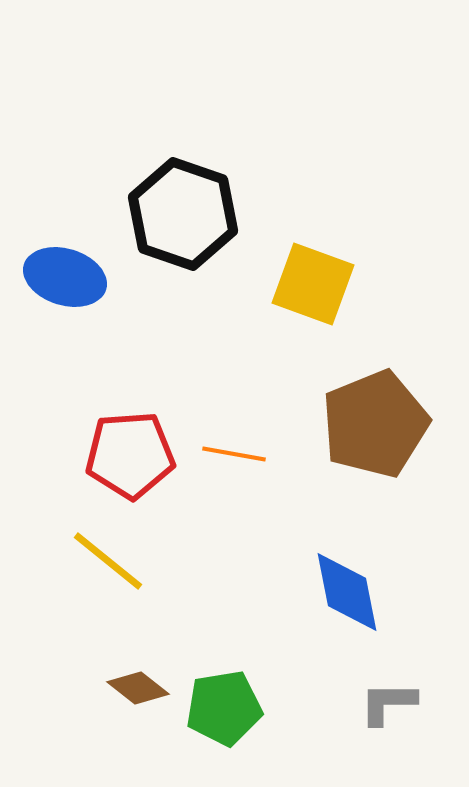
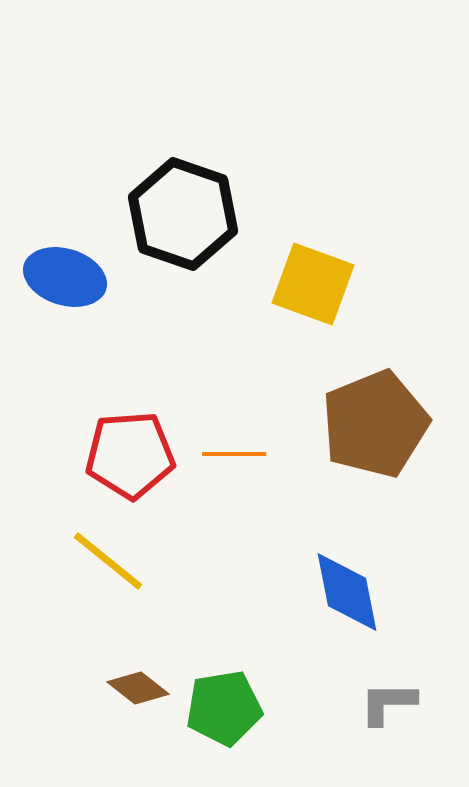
orange line: rotated 10 degrees counterclockwise
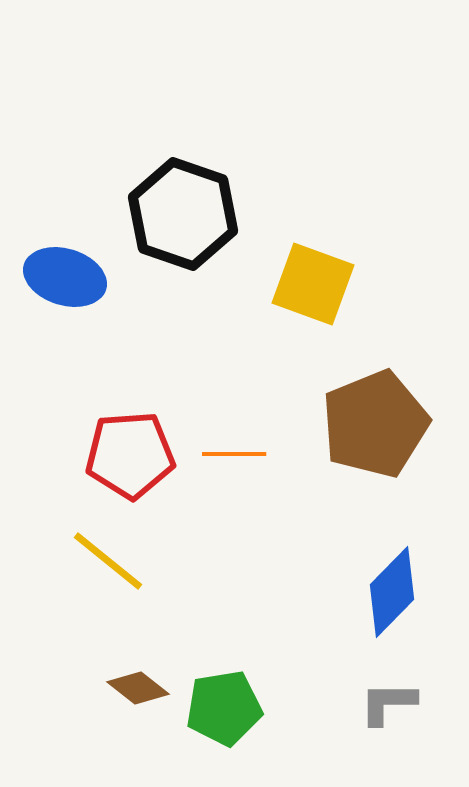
blue diamond: moved 45 px right; rotated 56 degrees clockwise
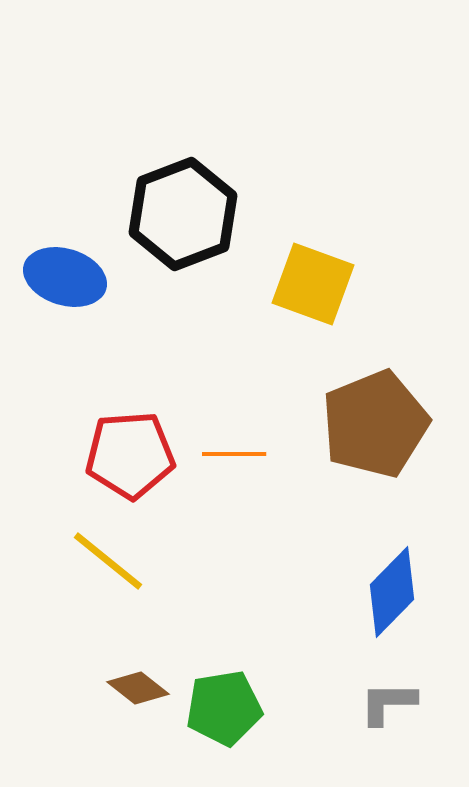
black hexagon: rotated 20 degrees clockwise
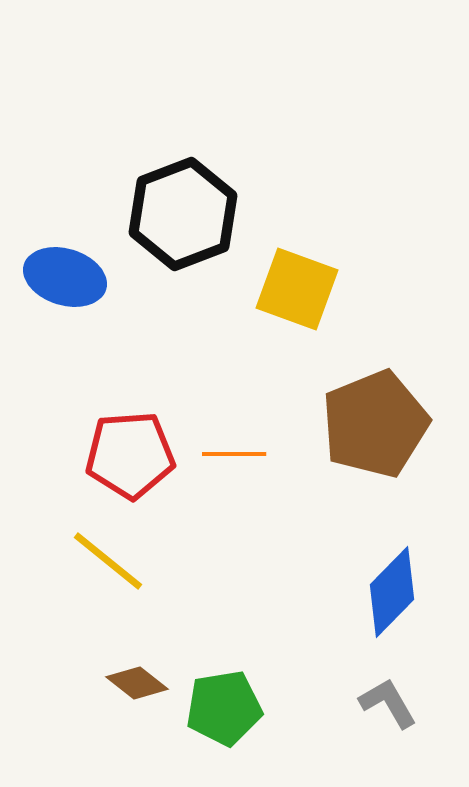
yellow square: moved 16 px left, 5 px down
brown diamond: moved 1 px left, 5 px up
gray L-shape: rotated 60 degrees clockwise
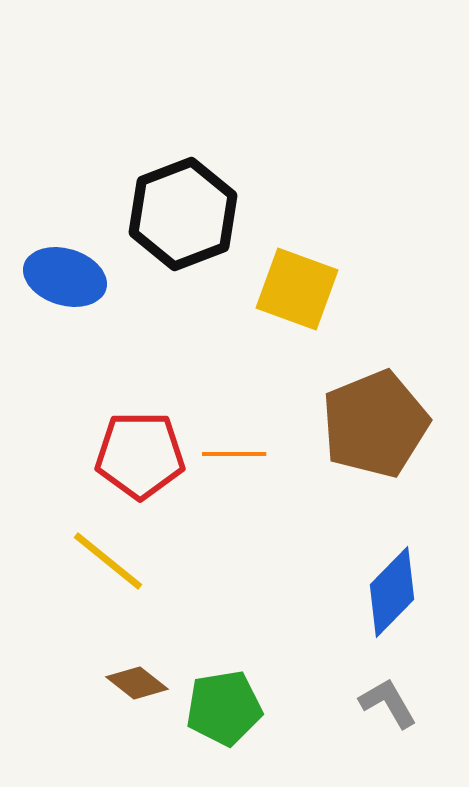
red pentagon: moved 10 px right; rotated 4 degrees clockwise
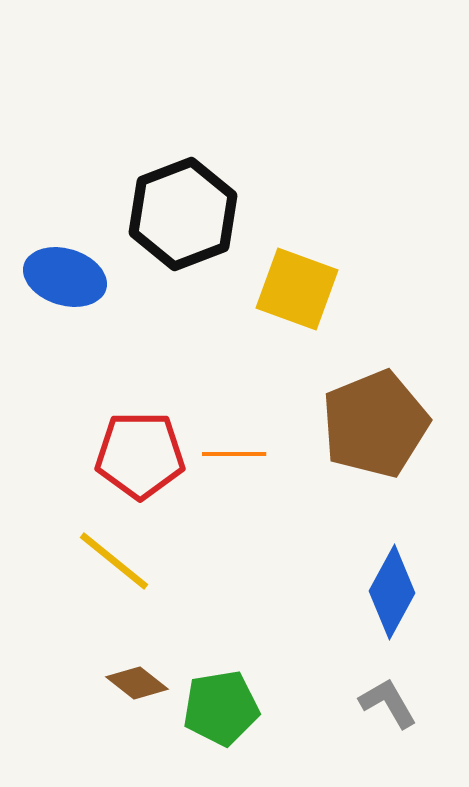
yellow line: moved 6 px right
blue diamond: rotated 16 degrees counterclockwise
green pentagon: moved 3 px left
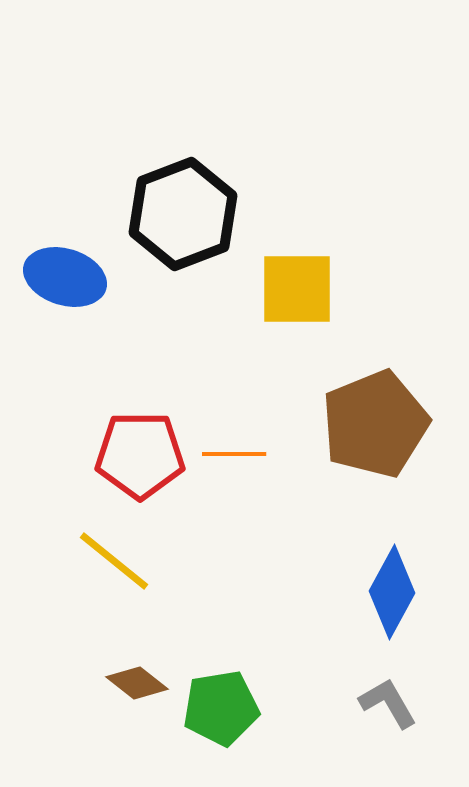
yellow square: rotated 20 degrees counterclockwise
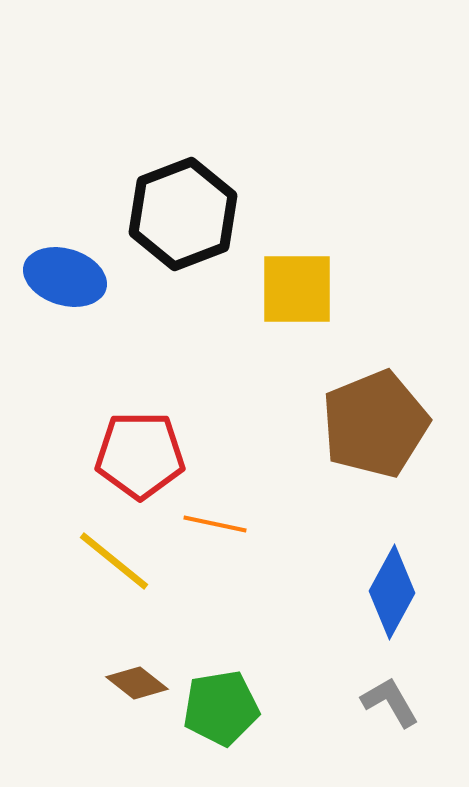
orange line: moved 19 px left, 70 px down; rotated 12 degrees clockwise
gray L-shape: moved 2 px right, 1 px up
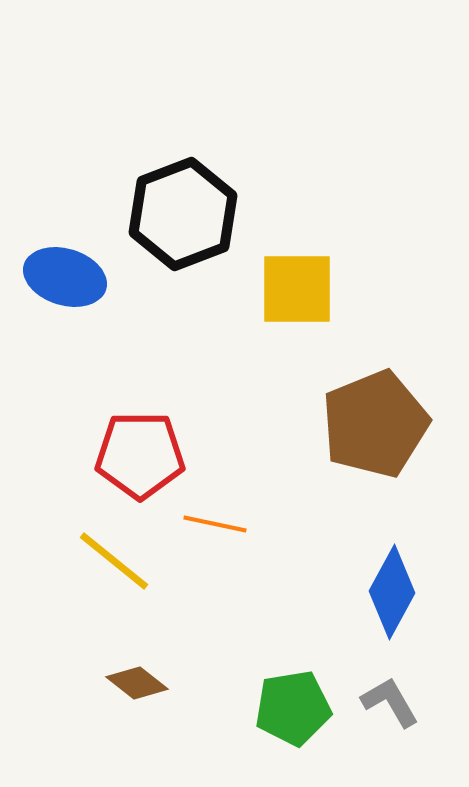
green pentagon: moved 72 px right
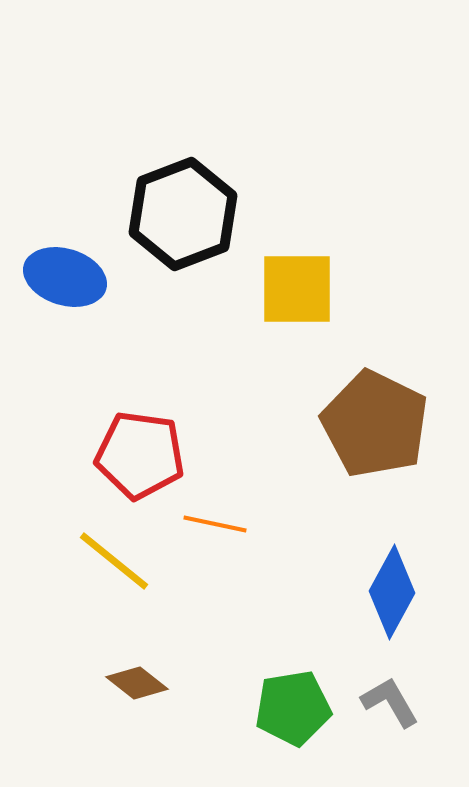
brown pentagon: rotated 24 degrees counterclockwise
red pentagon: rotated 8 degrees clockwise
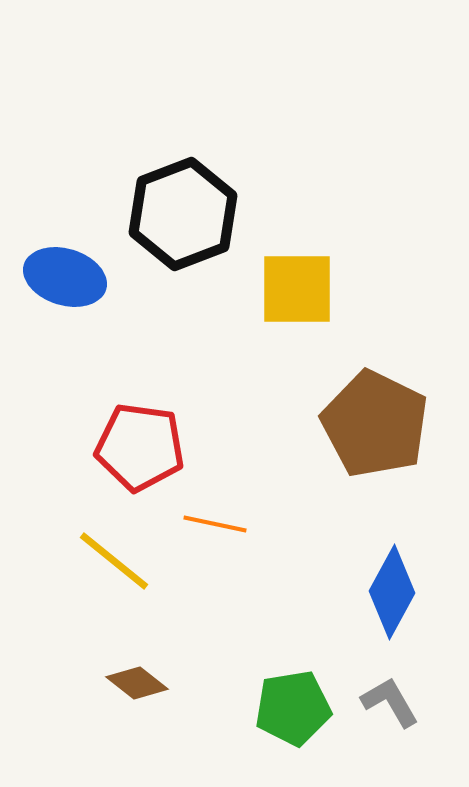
red pentagon: moved 8 px up
